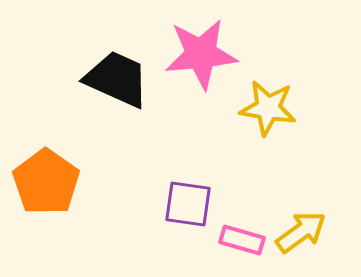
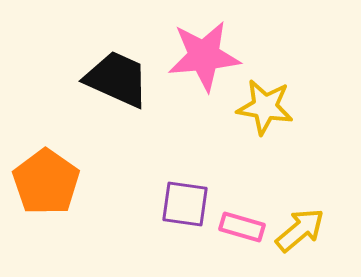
pink star: moved 3 px right, 2 px down
yellow star: moved 3 px left, 1 px up
purple square: moved 3 px left
yellow arrow: moved 1 px left, 2 px up; rotated 4 degrees counterclockwise
pink rectangle: moved 13 px up
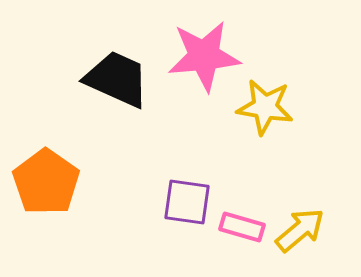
purple square: moved 2 px right, 2 px up
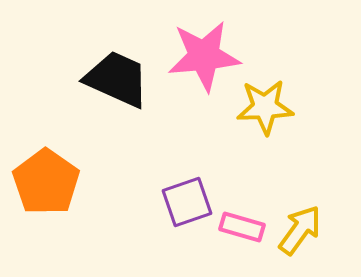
yellow star: rotated 12 degrees counterclockwise
purple square: rotated 27 degrees counterclockwise
yellow arrow: rotated 14 degrees counterclockwise
